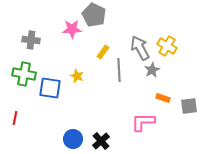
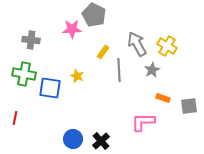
gray arrow: moved 3 px left, 4 px up
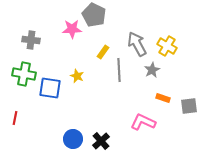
pink L-shape: rotated 25 degrees clockwise
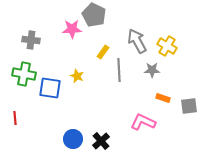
gray arrow: moved 3 px up
gray star: rotated 28 degrees clockwise
red line: rotated 16 degrees counterclockwise
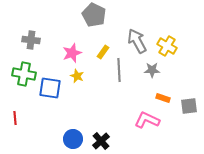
pink star: moved 24 px down; rotated 18 degrees counterclockwise
pink L-shape: moved 4 px right, 2 px up
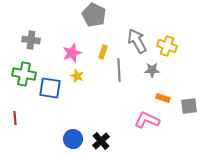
yellow cross: rotated 12 degrees counterclockwise
yellow rectangle: rotated 16 degrees counterclockwise
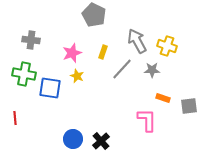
gray line: moved 3 px right, 1 px up; rotated 45 degrees clockwise
pink L-shape: rotated 65 degrees clockwise
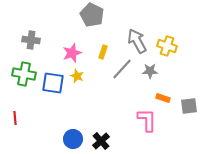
gray pentagon: moved 2 px left
gray star: moved 2 px left, 1 px down
blue square: moved 3 px right, 5 px up
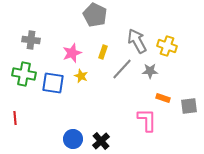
gray pentagon: moved 3 px right
yellow star: moved 4 px right
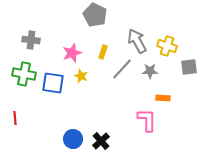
orange rectangle: rotated 16 degrees counterclockwise
gray square: moved 39 px up
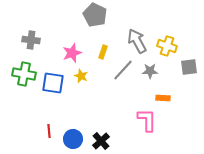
gray line: moved 1 px right, 1 px down
red line: moved 34 px right, 13 px down
